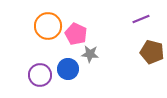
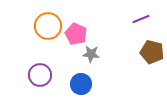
gray star: moved 1 px right
blue circle: moved 13 px right, 15 px down
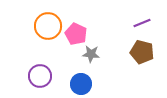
purple line: moved 1 px right, 4 px down
brown pentagon: moved 10 px left
purple circle: moved 1 px down
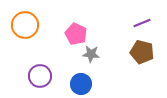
orange circle: moved 23 px left, 1 px up
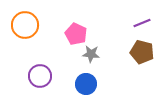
blue circle: moved 5 px right
